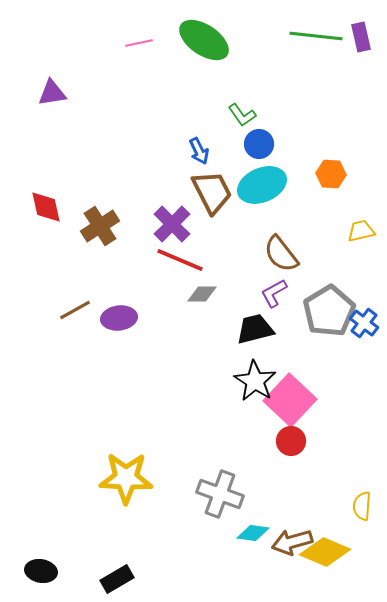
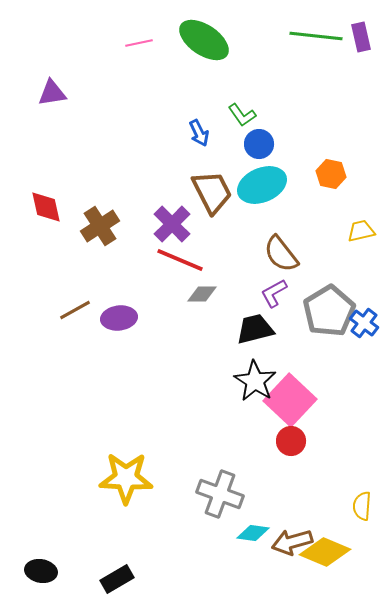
blue arrow: moved 18 px up
orange hexagon: rotated 8 degrees clockwise
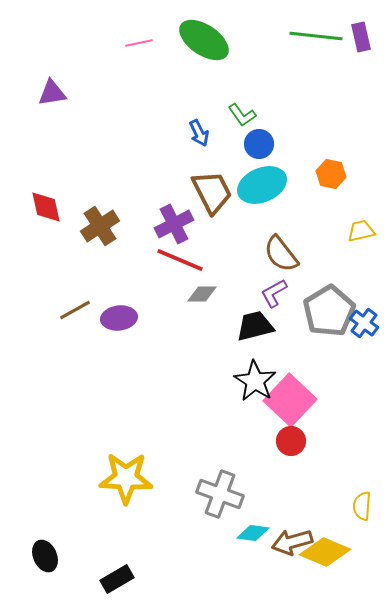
purple cross: moved 2 px right; rotated 18 degrees clockwise
black trapezoid: moved 3 px up
black ellipse: moved 4 px right, 15 px up; rotated 56 degrees clockwise
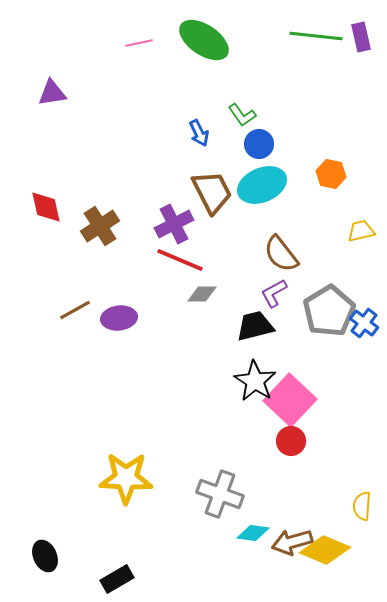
yellow diamond: moved 2 px up
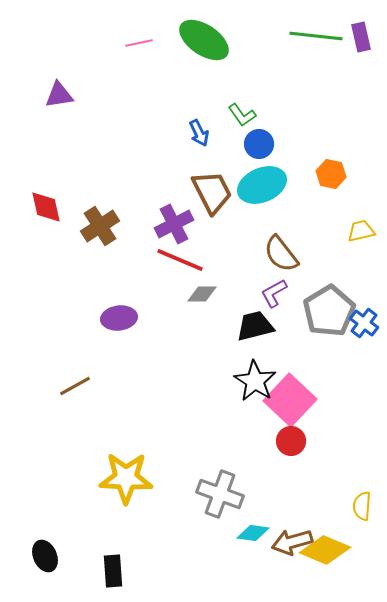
purple triangle: moved 7 px right, 2 px down
brown line: moved 76 px down
black rectangle: moved 4 px left, 8 px up; rotated 64 degrees counterclockwise
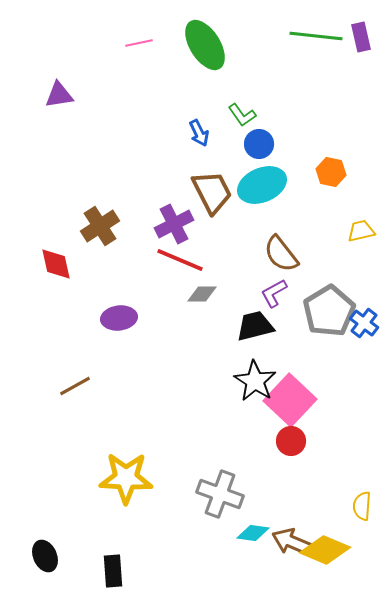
green ellipse: moved 1 px right, 5 px down; rotated 24 degrees clockwise
orange hexagon: moved 2 px up
red diamond: moved 10 px right, 57 px down
brown arrow: rotated 39 degrees clockwise
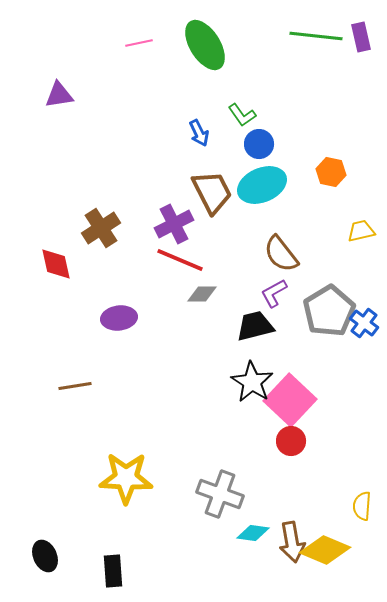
brown cross: moved 1 px right, 2 px down
black star: moved 3 px left, 1 px down
brown line: rotated 20 degrees clockwise
brown arrow: rotated 123 degrees counterclockwise
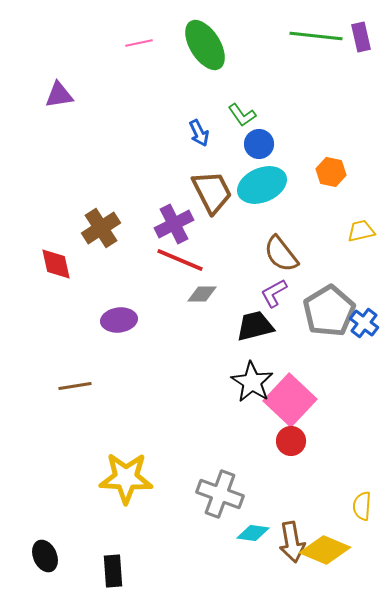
purple ellipse: moved 2 px down
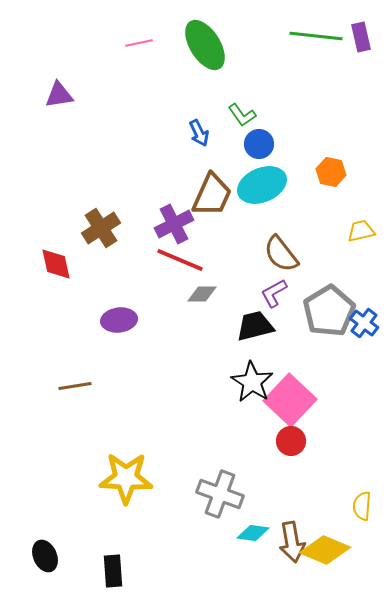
brown trapezoid: moved 3 px down; rotated 51 degrees clockwise
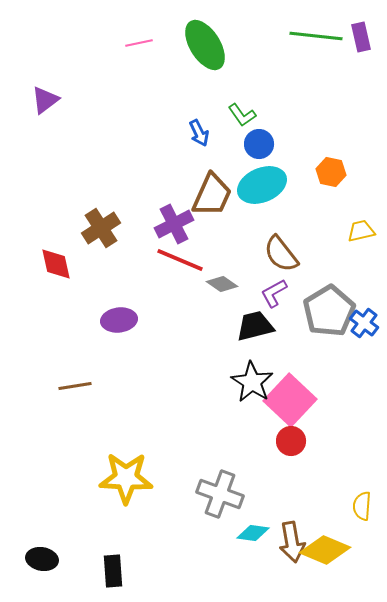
purple triangle: moved 14 px left, 5 px down; rotated 28 degrees counterclockwise
gray diamond: moved 20 px right, 10 px up; rotated 36 degrees clockwise
black ellipse: moved 3 px left, 3 px down; rotated 56 degrees counterclockwise
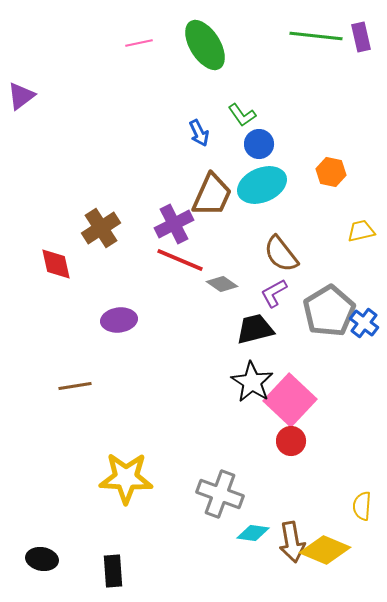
purple triangle: moved 24 px left, 4 px up
black trapezoid: moved 3 px down
